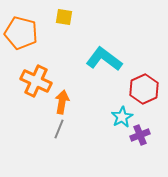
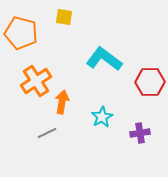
orange cross: rotated 32 degrees clockwise
red hexagon: moved 6 px right, 7 px up; rotated 24 degrees clockwise
cyan star: moved 20 px left
gray line: moved 12 px left, 4 px down; rotated 42 degrees clockwise
purple cross: moved 2 px up; rotated 12 degrees clockwise
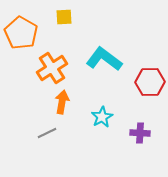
yellow square: rotated 12 degrees counterclockwise
orange pentagon: rotated 16 degrees clockwise
orange cross: moved 16 px right, 13 px up
purple cross: rotated 12 degrees clockwise
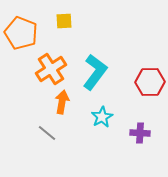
yellow square: moved 4 px down
orange pentagon: rotated 8 degrees counterclockwise
cyan L-shape: moved 9 px left, 13 px down; rotated 90 degrees clockwise
orange cross: moved 1 px left, 1 px down
gray line: rotated 66 degrees clockwise
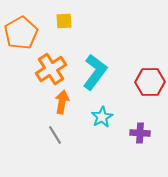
orange pentagon: rotated 20 degrees clockwise
gray line: moved 8 px right, 2 px down; rotated 18 degrees clockwise
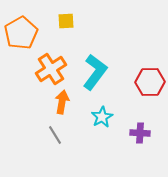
yellow square: moved 2 px right
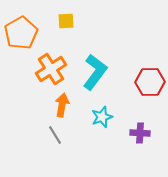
orange arrow: moved 3 px down
cyan star: rotated 10 degrees clockwise
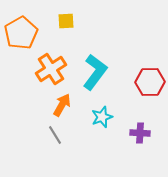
orange arrow: rotated 20 degrees clockwise
